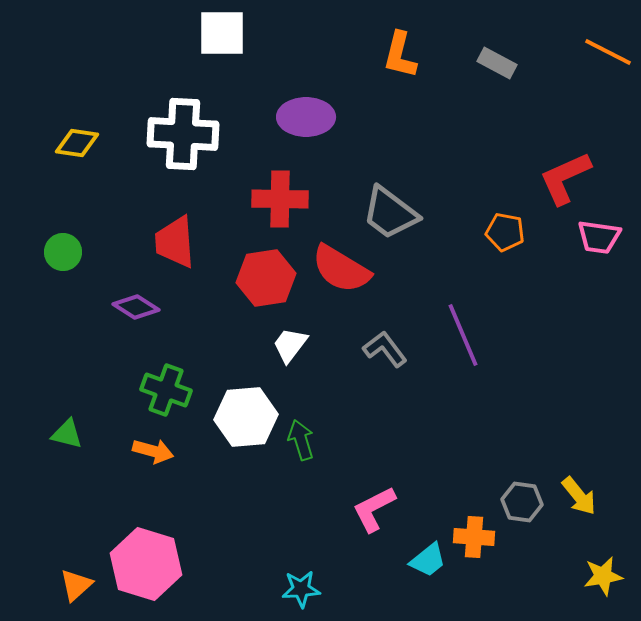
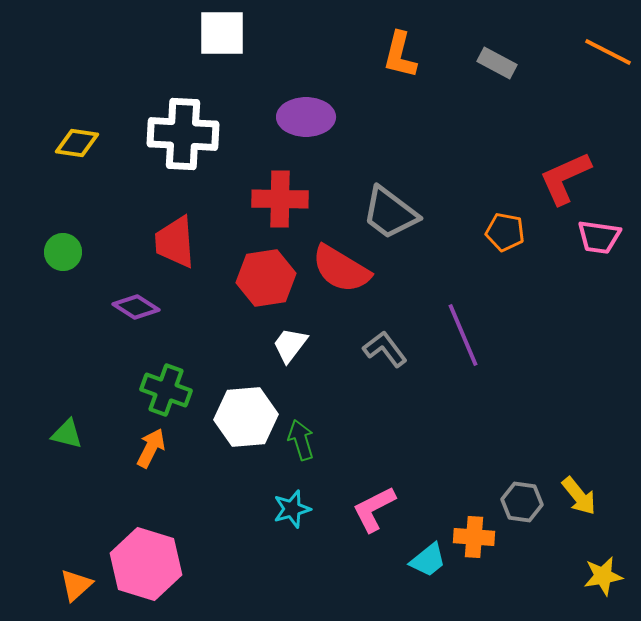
orange arrow: moved 2 px left, 3 px up; rotated 78 degrees counterclockwise
cyan star: moved 9 px left, 80 px up; rotated 12 degrees counterclockwise
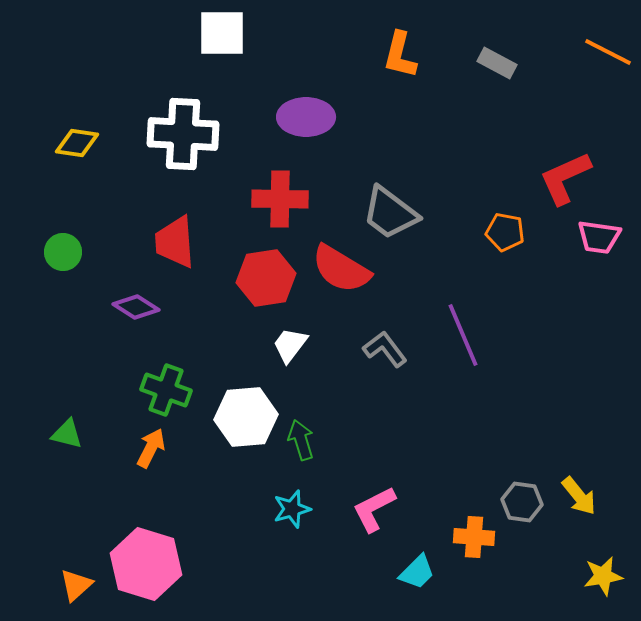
cyan trapezoid: moved 11 px left, 12 px down; rotated 6 degrees counterclockwise
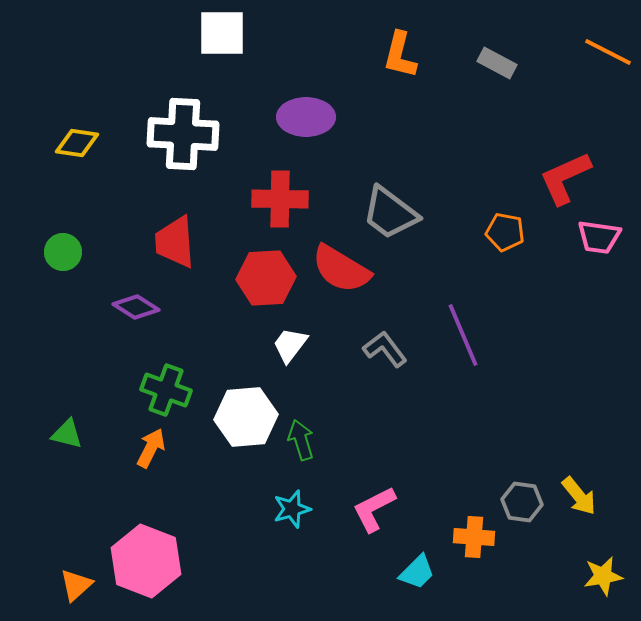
red hexagon: rotated 6 degrees clockwise
pink hexagon: moved 3 px up; rotated 4 degrees clockwise
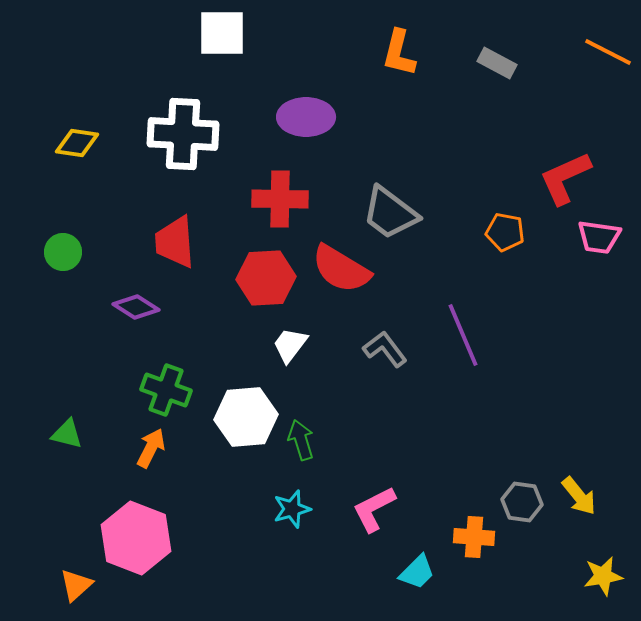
orange L-shape: moved 1 px left, 2 px up
pink hexagon: moved 10 px left, 23 px up
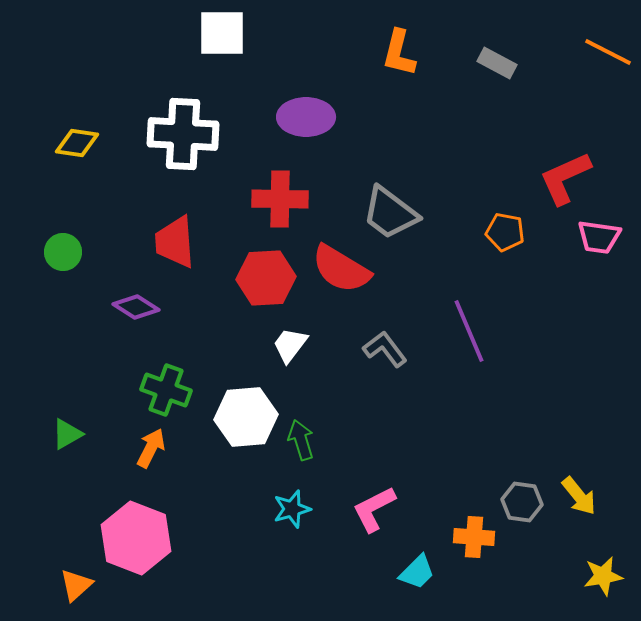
purple line: moved 6 px right, 4 px up
green triangle: rotated 44 degrees counterclockwise
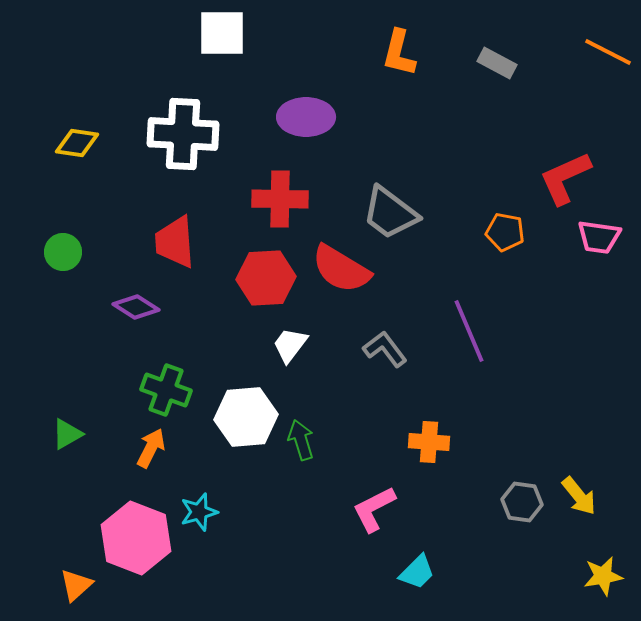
cyan star: moved 93 px left, 3 px down
orange cross: moved 45 px left, 95 px up
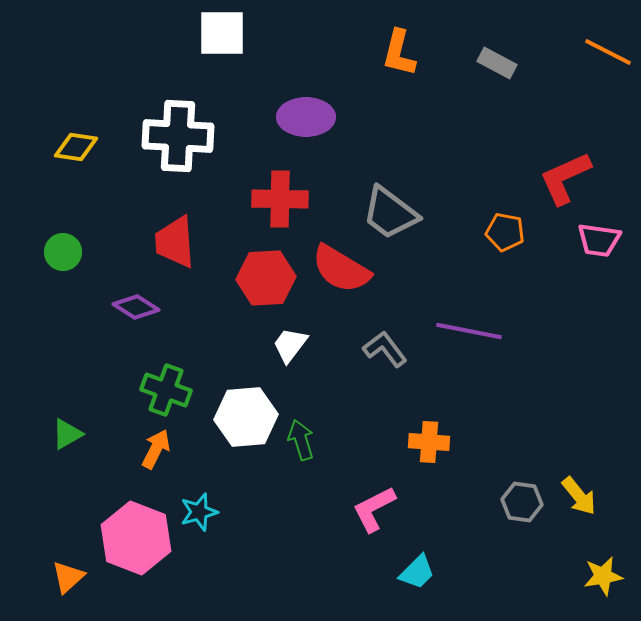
white cross: moved 5 px left, 2 px down
yellow diamond: moved 1 px left, 4 px down
pink trapezoid: moved 3 px down
purple line: rotated 56 degrees counterclockwise
orange arrow: moved 5 px right, 1 px down
orange triangle: moved 8 px left, 8 px up
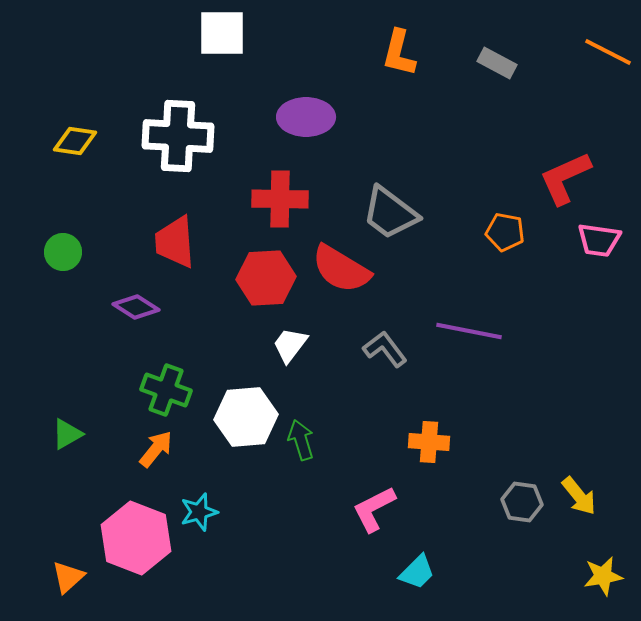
yellow diamond: moved 1 px left, 6 px up
orange arrow: rotated 12 degrees clockwise
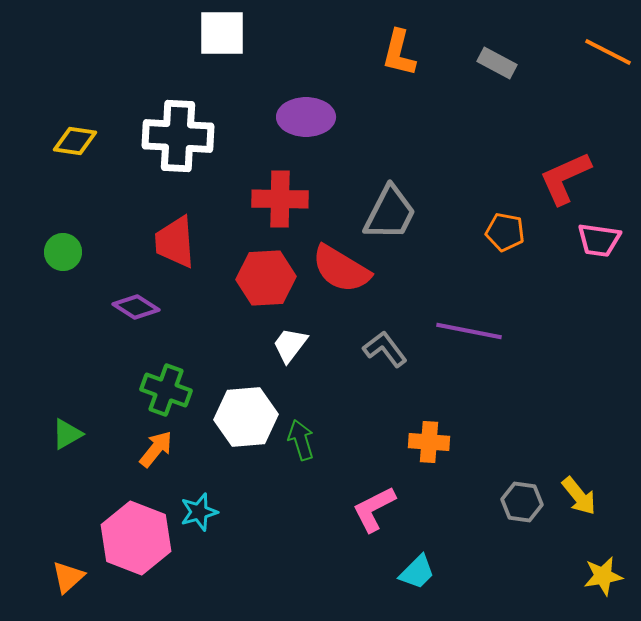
gray trapezoid: rotated 100 degrees counterclockwise
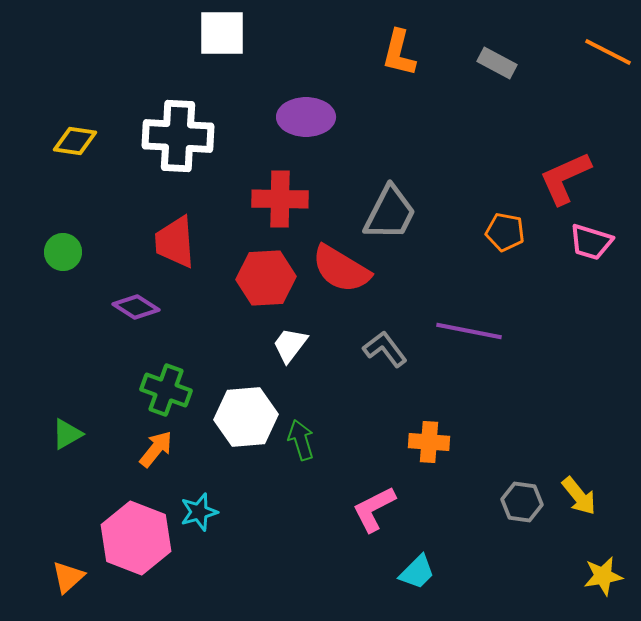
pink trapezoid: moved 8 px left, 2 px down; rotated 9 degrees clockwise
